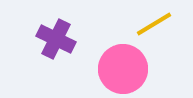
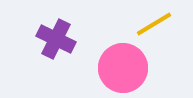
pink circle: moved 1 px up
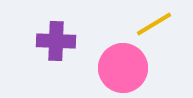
purple cross: moved 2 px down; rotated 24 degrees counterclockwise
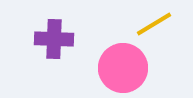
purple cross: moved 2 px left, 2 px up
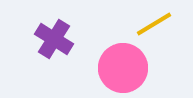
purple cross: rotated 30 degrees clockwise
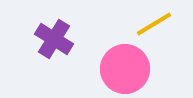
pink circle: moved 2 px right, 1 px down
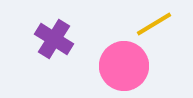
pink circle: moved 1 px left, 3 px up
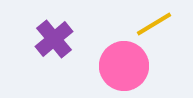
purple cross: rotated 18 degrees clockwise
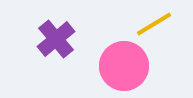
purple cross: moved 2 px right
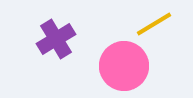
purple cross: rotated 9 degrees clockwise
